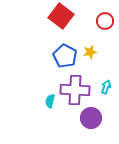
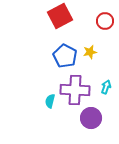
red square: moved 1 px left; rotated 25 degrees clockwise
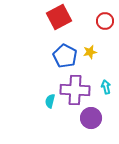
red square: moved 1 px left, 1 px down
cyan arrow: rotated 32 degrees counterclockwise
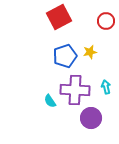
red circle: moved 1 px right
blue pentagon: rotated 25 degrees clockwise
cyan semicircle: rotated 48 degrees counterclockwise
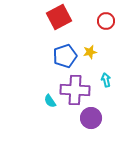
cyan arrow: moved 7 px up
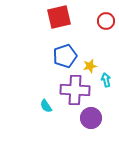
red square: rotated 15 degrees clockwise
yellow star: moved 14 px down
cyan semicircle: moved 4 px left, 5 px down
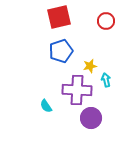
blue pentagon: moved 4 px left, 5 px up
purple cross: moved 2 px right
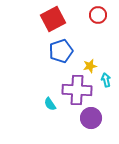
red square: moved 6 px left, 2 px down; rotated 15 degrees counterclockwise
red circle: moved 8 px left, 6 px up
cyan semicircle: moved 4 px right, 2 px up
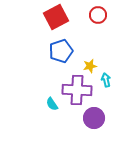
red square: moved 3 px right, 2 px up
cyan semicircle: moved 2 px right
purple circle: moved 3 px right
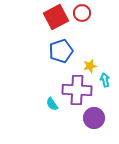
red circle: moved 16 px left, 2 px up
cyan arrow: moved 1 px left
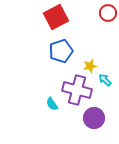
red circle: moved 26 px right
cyan arrow: rotated 32 degrees counterclockwise
purple cross: rotated 12 degrees clockwise
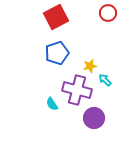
blue pentagon: moved 4 px left, 2 px down
